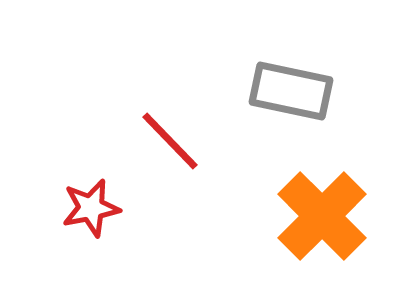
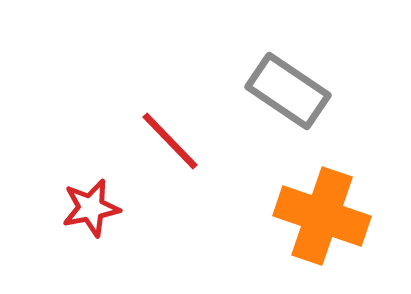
gray rectangle: moved 3 px left; rotated 22 degrees clockwise
orange cross: rotated 26 degrees counterclockwise
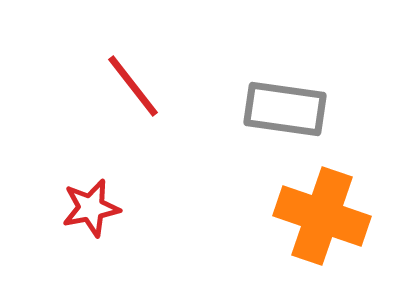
gray rectangle: moved 3 px left, 18 px down; rotated 26 degrees counterclockwise
red line: moved 37 px left, 55 px up; rotated 6 degrees clockwise
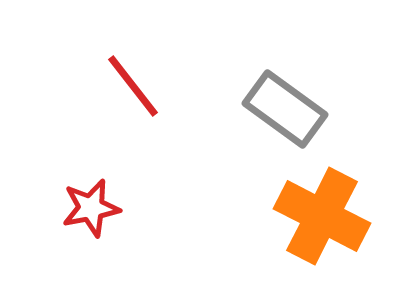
gray rectangle: rotated 28 degrees clockwise
orange cross: rotated 8 degrees clockwise
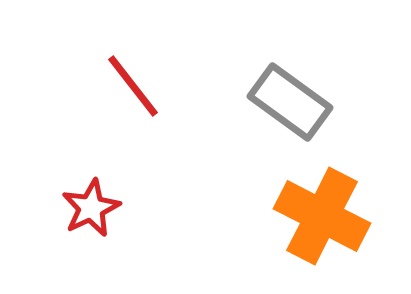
gray rectangle: moved 5 px right, 7 px up
red star: rotated 14 degrees counterclockwise
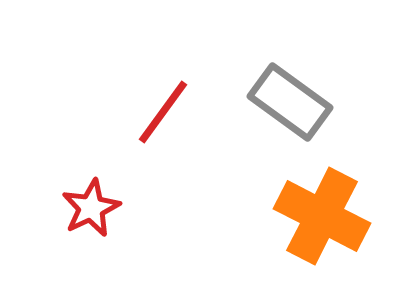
red line: moved 30 px right, 26 px down; rotated 74 degrees clockwise
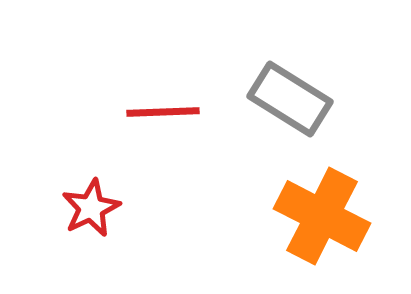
gray rectangle: moved 3 px up; rotated 4 degrees counterclockwise
red line: rotated 52 degrees clockwise
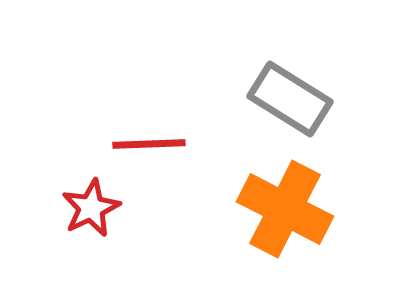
red line: moved 14 px left, 32 px down
orange cross: moved 37 px left, 7 px up
